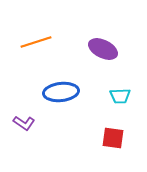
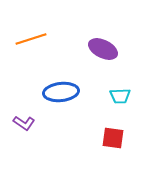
orange line: moved 5 px left, 3 px up
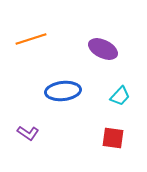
blue ellipse: moved 2 px right, 1 px up
cyan trapezoid: rotated 45 degrees counterclockwise
purple L-shape: moved 4 px right, 10 px down
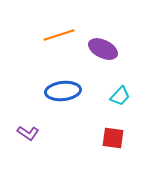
orange line: moved 28 px right, 4 px up
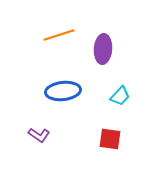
purple ellipse: rotated 68 degrees clockwise
purple L-shape: moved 11 px right, 2 px down
red square: moved 3 px left, 1 px down
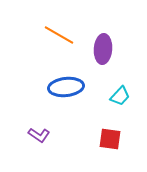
orange line: rotated 48 degrees clockwise
blue ellipse: moved 3 px right, 4 px up
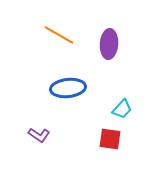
purple ellipse: moved 6 px right, 5 px up
blue ellipse: moved 2 px right, 1 px down
cyan trapezoid: moved 2 px right, 13 px down
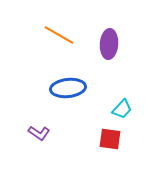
purple L-shape: moved 2 px up
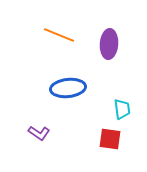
orange line: rotated 8 degrees counterclockwise
cyan trapezoid: rotated 50 degrees counterclockwise
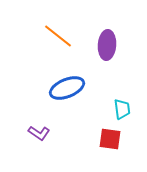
orange line: moved 1 px left, 1 px down; rotated 16 degrees clockwise
purple ellipse: moved 2 px left, 1 px down
blue ellipse: moved 1 px left; rotated 16 degrees counterclockwise
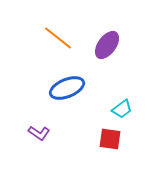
orange line: moved 2 px down
purple ellipse: rotated 32 degrees clockwise
cyan trapezoid: rotated 60 degrees clockwise
